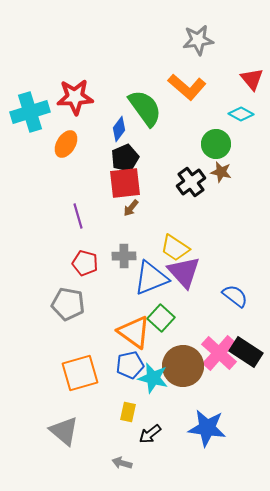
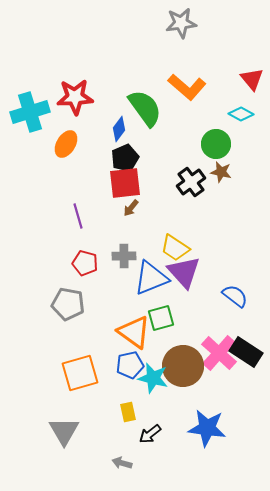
gray star: moved 17 px left, 17 px up
green square: rotated 32 degrees clockwise
yellow rectangle: rotated 24 degrees counterclockwise
gray triangle: rotated 20 degrees clockwise
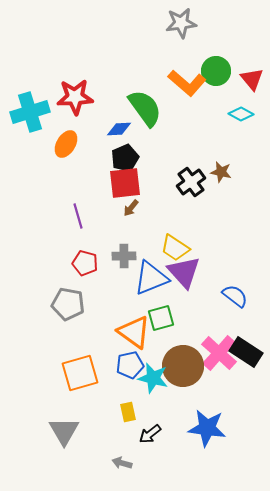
orange L-shape: moved 4 px up
blue diamond: rotated 50 degrees clockwise
green circle: moved 73 px up
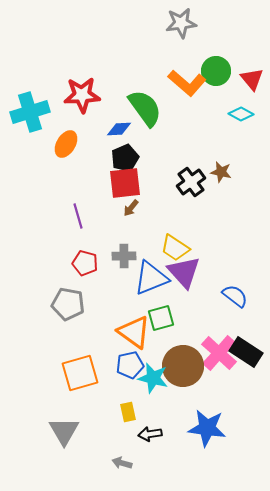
red star: moved 7 px right, 2 px up
black arrow: rotated 30 degrees clockwise
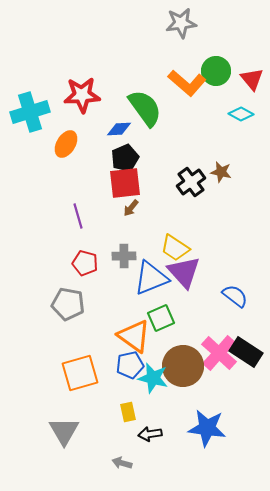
green square: rotated 8 degrees counterclockwise
orange triangle: moved 4 px down
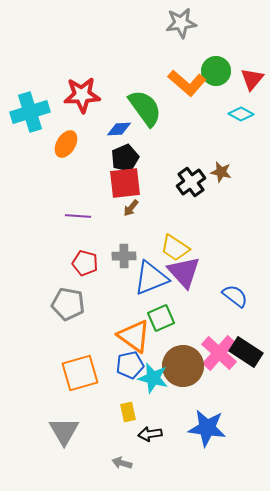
red triangle: rotated 20 degrees clockwise
purple line: rotated 70 degrees counterclockwise
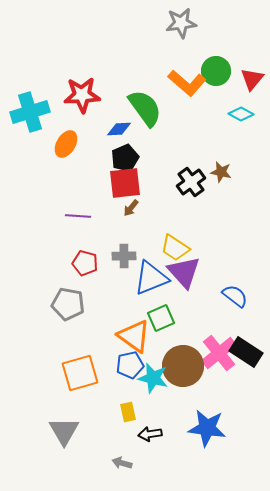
pink cross: rotated 9 degrees clockwise
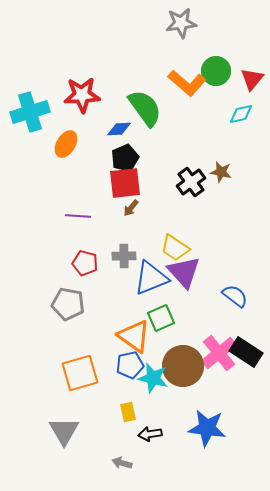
cyan diamond: rotated 40 degrees counterclockwise
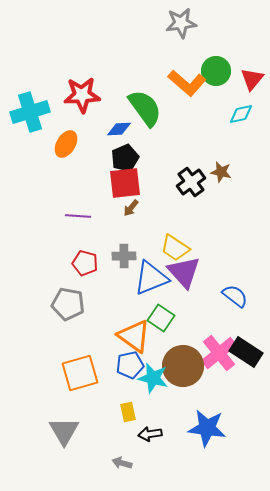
green square: rotated 32 degrees counterclockwise
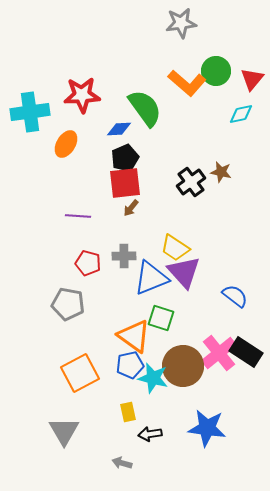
cyan cross: rotated 9 degrees clockwise
red pentagon: moved 3 px right
green square: rotated 16 degrees counterclockwise
orange square: rotated 12 degrees counterclockwise
